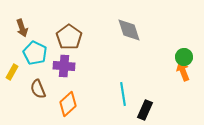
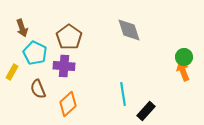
black rectangle: moved 1 px right, 1 px down; rotated 18 degrees clockwise
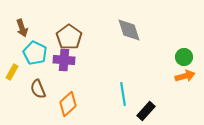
purple cross: moved 6 px up
orange arrow: moved 2 px right, 5 px down; rotated 96 degrees clockwise
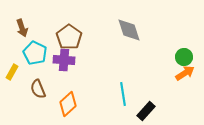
orange arrow: moved 3 px up; rotated 18 degrees counterclockwise
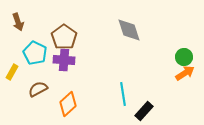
brown arrow: moved 4 px left, 6 px up
brown pentagon: moved 5 px left
brown semicircle: rotated 84 degrees clockwise
black rectangle: moved 2 px left
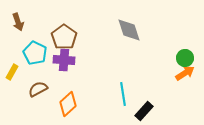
green circle: moved 1 px right, 1 px down
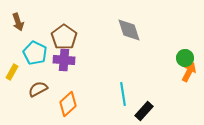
orange arrow: moved 4 px right, 1 px up; rotated 30 degrees counterclockwise
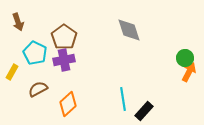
purple cross: rotated 15 degrees counterclockwise
cyan line: moved 5 px down
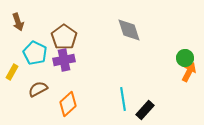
black rectangle: moved 1 px right, 1 px up
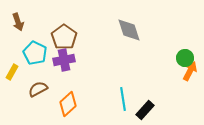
orange arrow: moved 1 px right, 1 px up
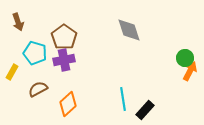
cyan pentagon: rotated 10 degrees counterclockwise
